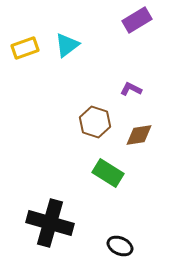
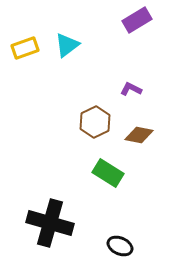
brown hexagon: rotated 16 degrees clockwise
brown diamond: rotated 20 degrees clockwise
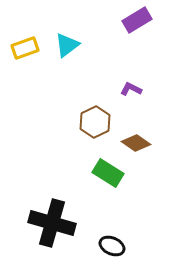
brown diamond: moved 3 px left, 8 px down; rotated 24 degrees clockwise
black cross: moved 2 px right
black ellipse: moved 8 px left
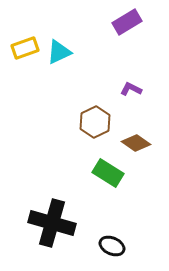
purple rectangle: moved 10 px left, 2 px down
cyan triangle: moved 8 px left, 7 px down; rotated 12 degrees clockwise
